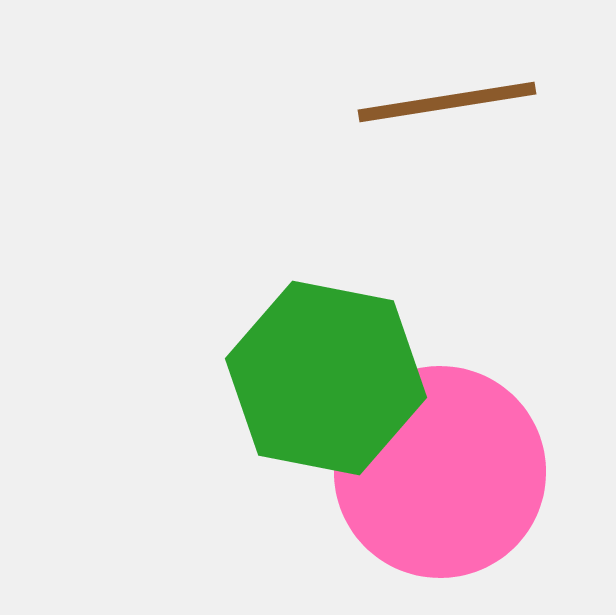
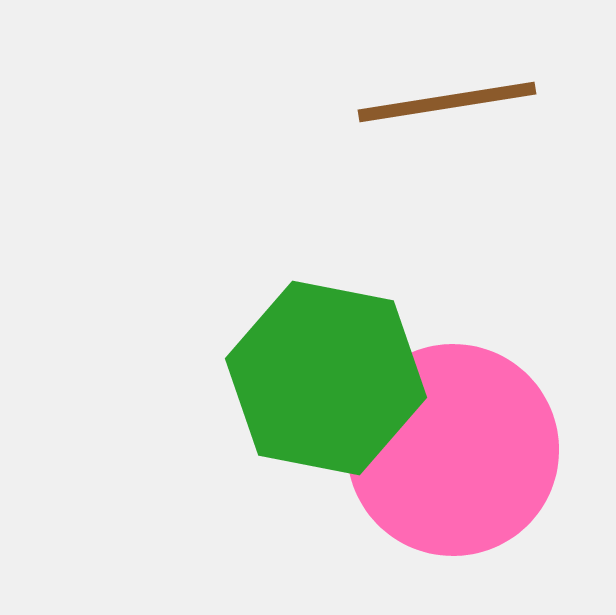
pink circle: moved 13 px right, 22 px up
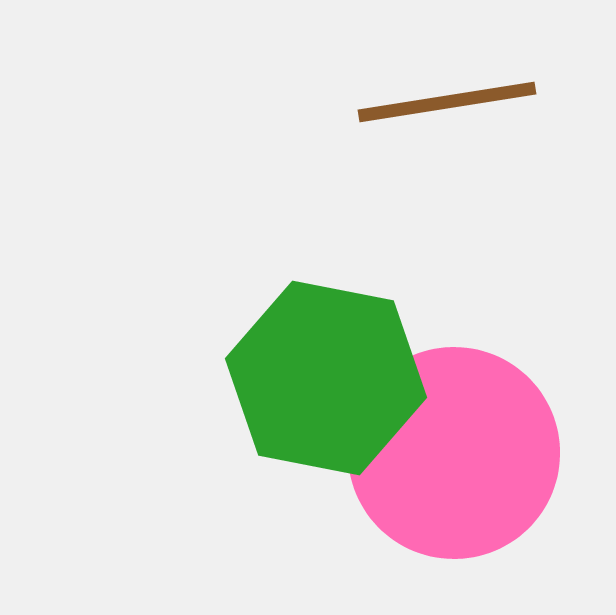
pink circle: moved 1 px right, 3 px down
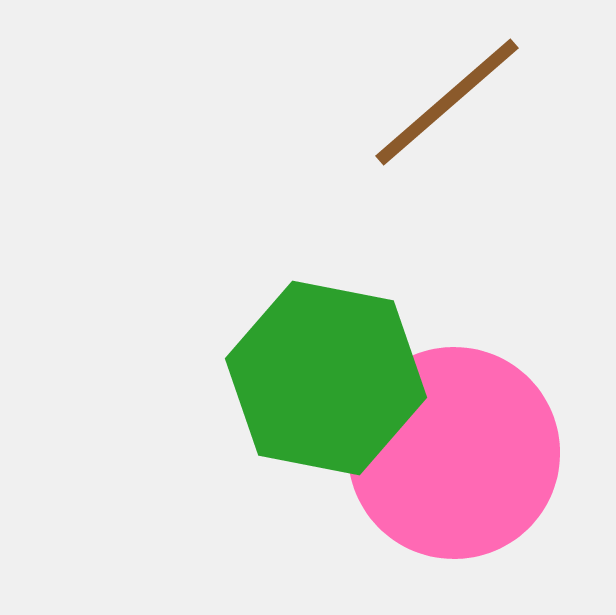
brown line: rotated 32 degrees counterclockwise
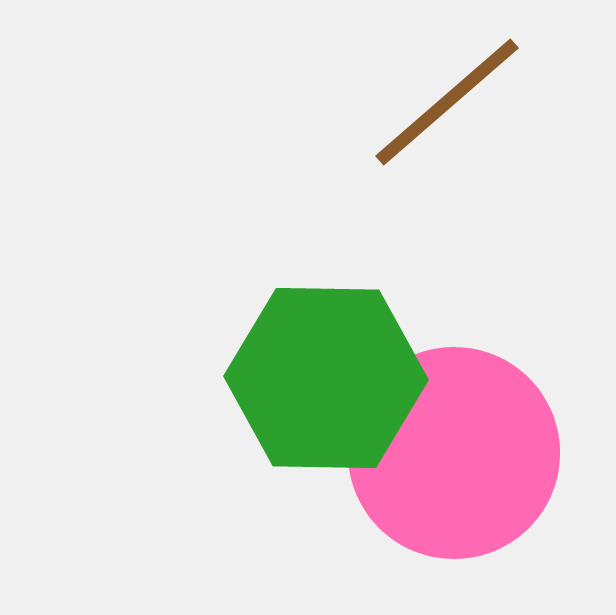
green hexagon: rotated 10 degrees counterclockwise
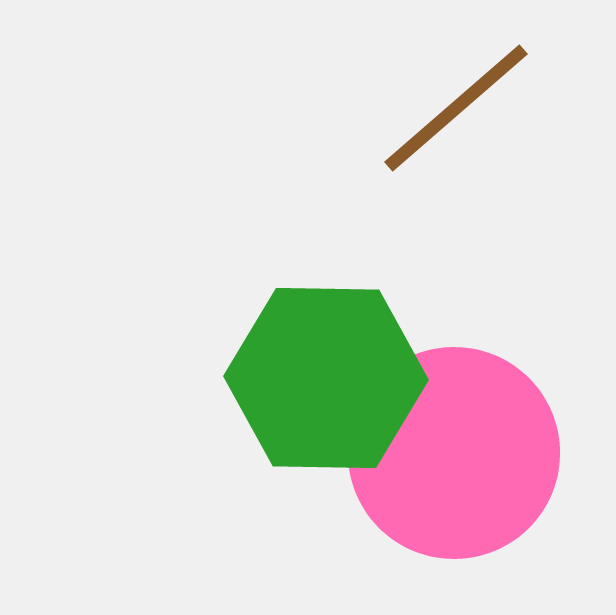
brown line: moved 9 px right, 6 px down
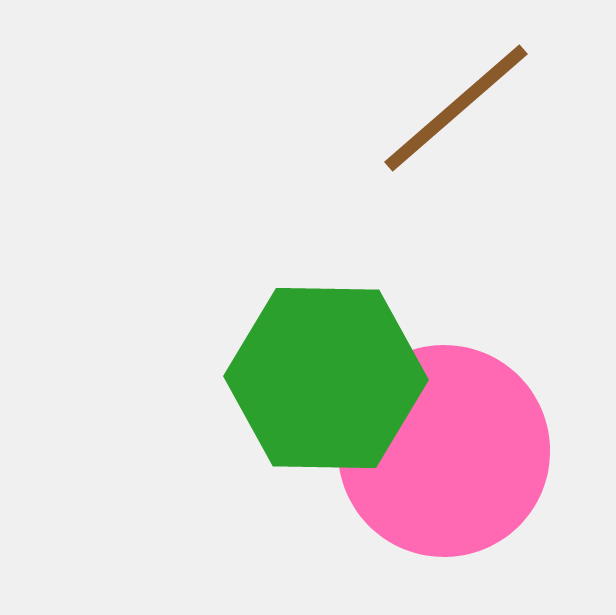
pink circle: moved 10 px left, 2 px up
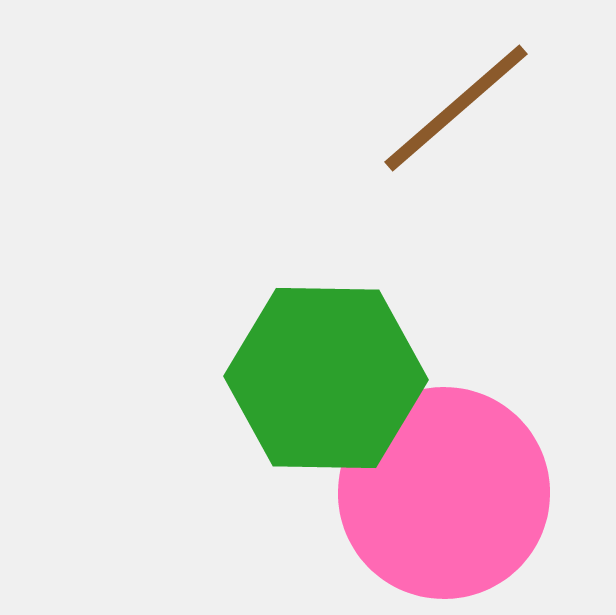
pink circle: moved 42 px down
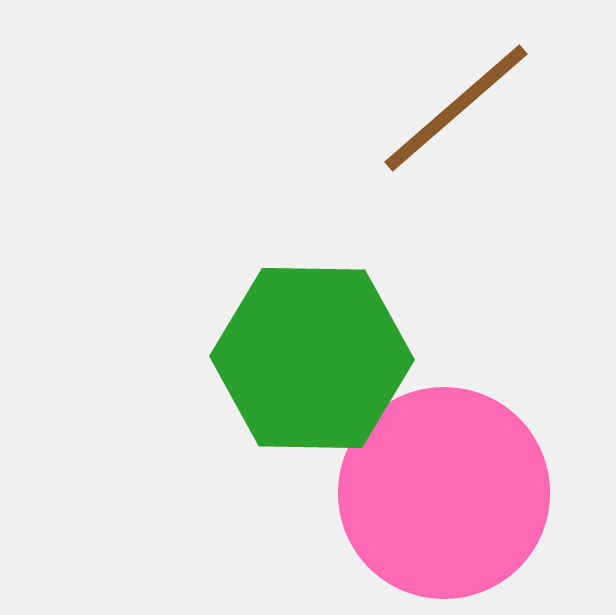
green hexagon: moved 14 px left, 20 px up
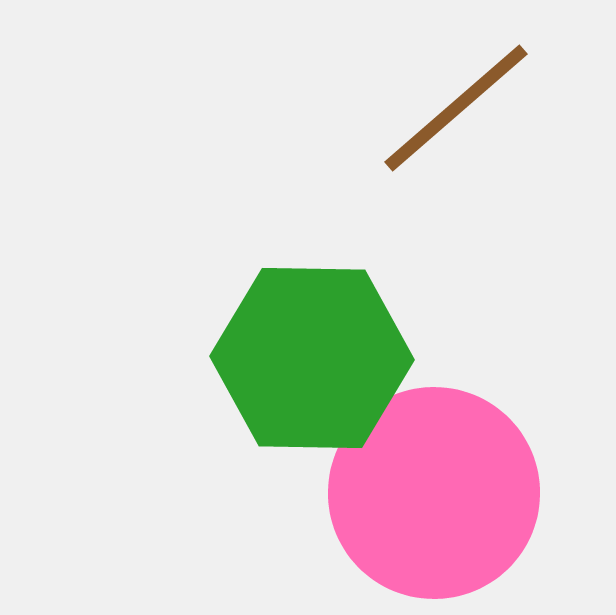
pink circle: moved 10 px left
